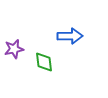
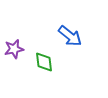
blue arrow: rotated 40 degrees clockwise
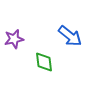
purple star: moved 10 px up
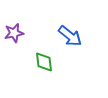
purple star: moved 6 px up
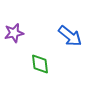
green diamond: moved 4 px left, 2 px down
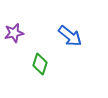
green diamond: rotated 25 degrees clockwise
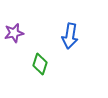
blue arrow: rotated 60 degrees clockwise
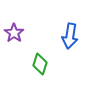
purple star: rotated 24 degrees counterclockwise
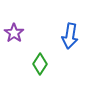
green diamond: rotated 15 degrees clockwise
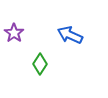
blue arrow: moved 1 px up; rotated 105 degrees clockwise
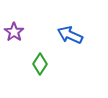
purple star: moved 1 px up
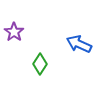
blue arrow: moved 9 px right, 9 px down
